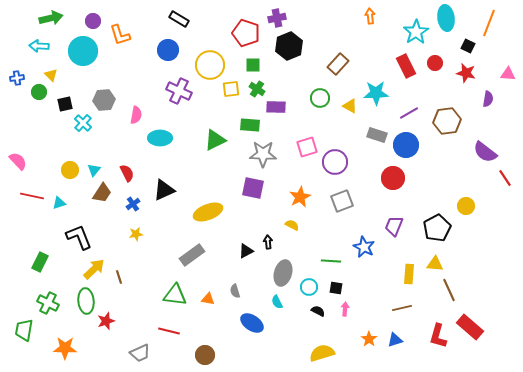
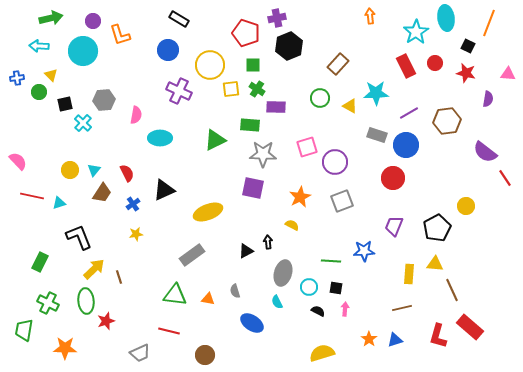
blue star at (364, 247): moved 4 px down; rotated 30 degrees counterclockwise
brown line at (449, 290): moved 3 px right
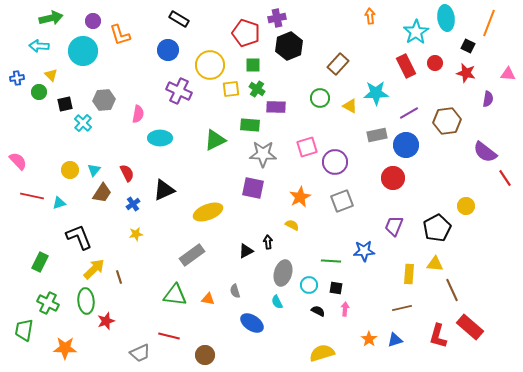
pink semicircle at (136, 115): moved 2 px right, 1 px up
gray rectangle at (377, 135): rotated 30 degrees counterclockwise
cyan circle at (309, 287): moved 2 px up
red line at (169, 331): moved 5 px down
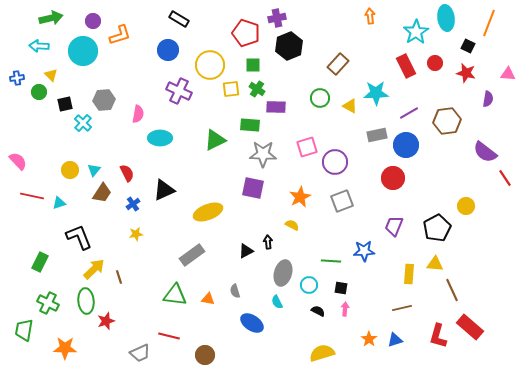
orange L-shape at (120, 35): rotated 90 degrees counterclockwise
black square at (336, 288): moved 5 px right
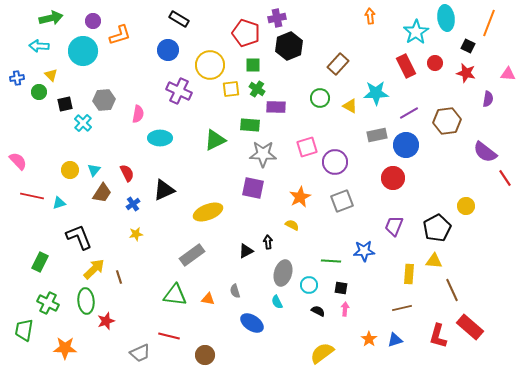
yellow triangle at (435, 264): moved 1 px left, 3 px up
yellow semicircle at (322, 353): rotated 20 degrees counterclockwise
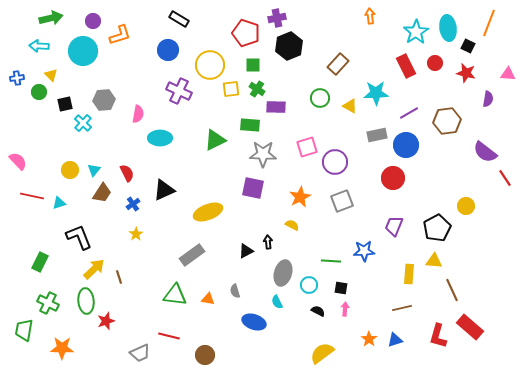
cyan ellipse at (446, 18): moved 2 px right, 10 px down
yellow star at (136, 234): rotated 24 degrees counterclockwise
blue ellipse at (252, 323): moved 2 px right, 1 px up; rotated 15 degrees counterclockwise
orange star at (65, 348): moved 3 px left
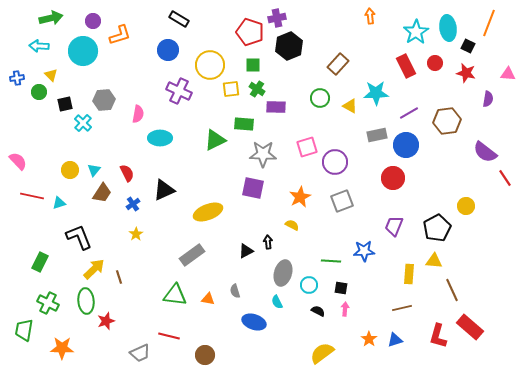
red pentagon at (246, 33): moved 4 px right, 1 px up
green rectangle at (250, 125): moved 6 px left, 1 px up
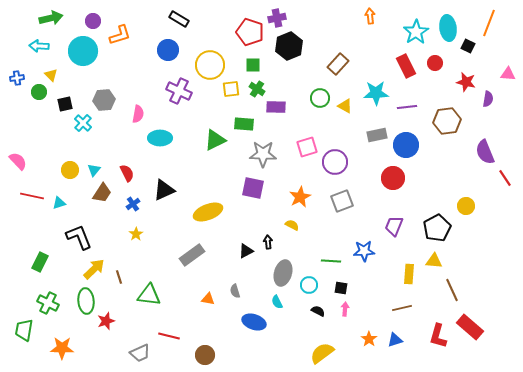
red star at (466, 73): moved 9 px down
yellow triangle at (350, 106): moved 5 px left
purple line at (409, 113): moved 2 px left, 6 px up; rotated 24 degrees clockwise
purple semicircle at (485, 152): rotated 30 degrees clockwise
green triangle at (175, 295): moved 26 px left
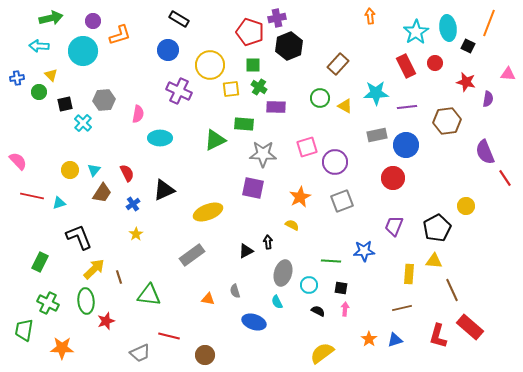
green cross at (257, 89): moved 2 px right, 2 px up
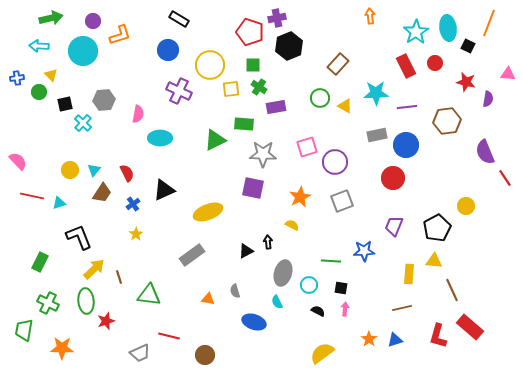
purple rectangle at (276, 107): rotated 12 degrees counterclockwise
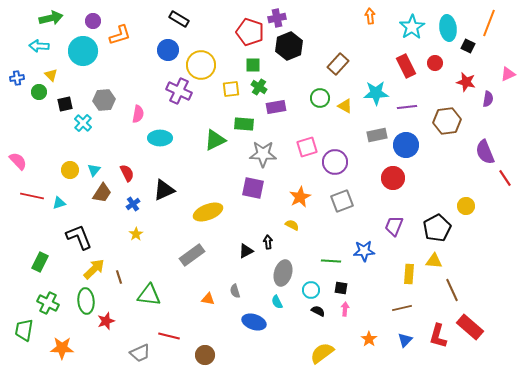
cyan star at (416, 32): moved 4 px left, 5 px up
yellow circle at (210, 65): moved 9 px left
pink triangle at (508, 74): rotated 28 degrees counterclockwise
cyan circle at (309, 285): moved 2 px right, 5 px down
blue triangle at (395, 340): moved 10 px right; rotated 28 degrees counterclockwise
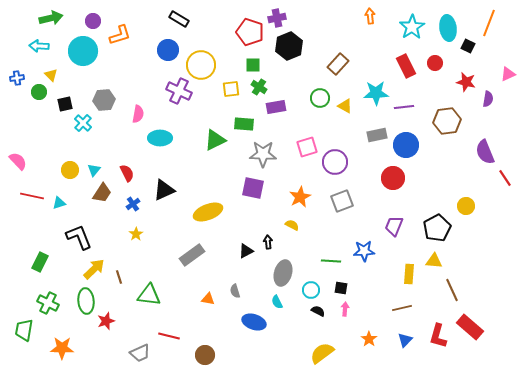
purple line at (407, 107): moved 3 px left
